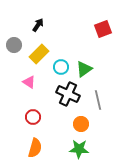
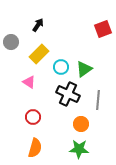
gray circle: moved 3 px left, 3 px up
gray line: rotated 18 degrees clockwise
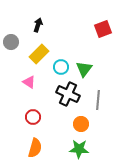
black arrow: rotated 16 degrees counterclockwise
green triangle: rotated 18 degrees counterclockwise
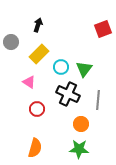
red circle: moved 4 px right, 8 px up
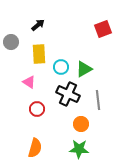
black arrow: rotated 32 degrees clockwise
yellow rectangle: rotated 48 degrees counterclockwise
green triangle: rotated 24 degrees clockwise
gray line: rotated 12 degrees counterclockwise
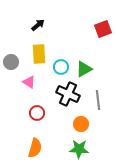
gray circle: moved 20 px down
red circle: moved 4 px down
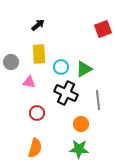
pink triangle: rotated 24 degrees counterclockwise
black cross: moved 2 px left, 1 px up
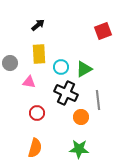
red square: moved 2 px down
gray circle: moved 1 px left, 1 px down
orange circle: moved 7 px up
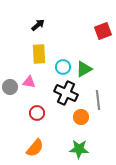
gray circle: moved 24 px down
cyan circle: moved 2 px right
orange semicircle: rotated 24 degrees clockwise
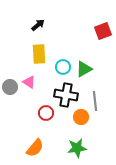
pink triangle: rotated 24 degrees clockwise
black cross: moved 2 px down; rotated 15 degrees counterclockwise
gray line: moved 3 px left, 1 px down
red circle: moved 9 px right
green star: moved 2 px left, 1 px up; rotated 12 degrees counterclockwise
